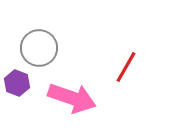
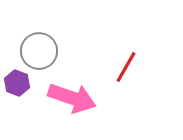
gray circle: moved 3 px down
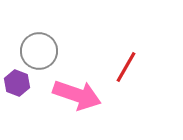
pink arrow: moved 5 px right, 3 px up
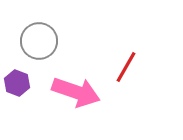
gray circle: moved 10 px up
pink arrow: moved 1 px left, 3 px up
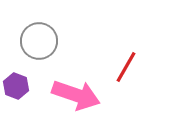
purple hexagon: moved 1 px left, 3 px down
pink arrow: moved 3 px down
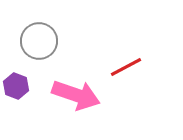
red line: rotated 32 degrees clockwise
